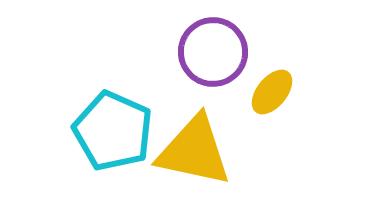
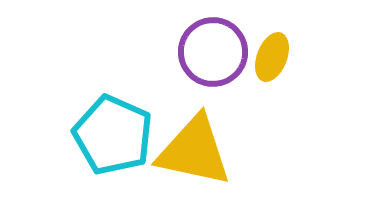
yellow ellipse: moved 35 px up; rotated 18 degrees counterclockwise
cyan pentagon: moved 4 px down
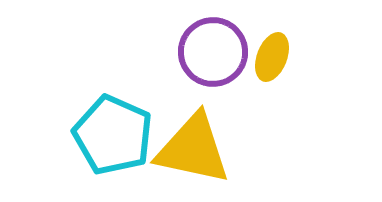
yellow triangle: moved 1 px left, 2 px up
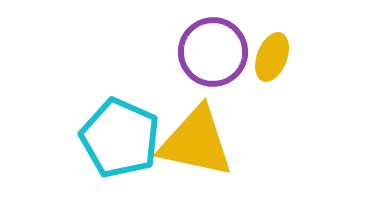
cyan pentagon: moved 7 px right, 3 px down
yellow triangle: moved 3 px right, 7 px up
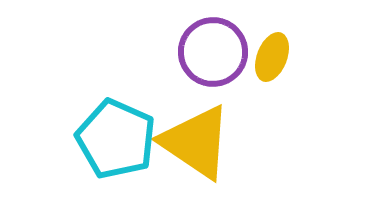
cyan pentagon: moved 4 px left, 1 px down
yellow triangle: rotated 22 degrees clockwise
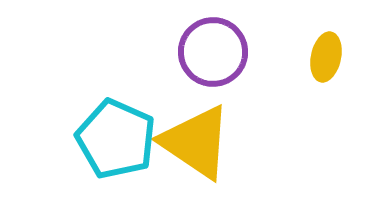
yellow ellipse: moved 54 px right; rotated 9 degrees counterclockwise
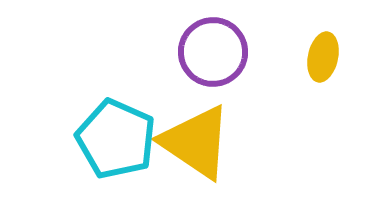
yellow ellipse: moved 3 px left
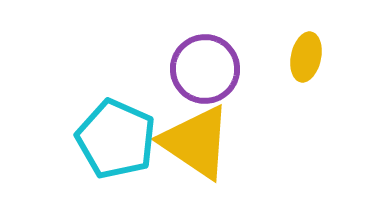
purple circle: moved 8 px left, 17 px down
yellow ellipse: moved 17 px left
